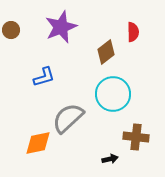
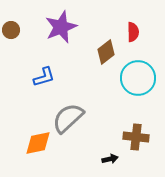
cyan circle: moved 25 px right, 16 px up
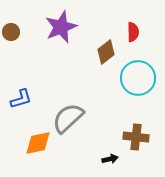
brown circle: moved 2 px down
blue L-shape: moved 23 px left, 22 px down
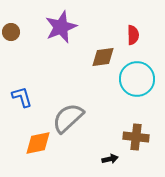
red semicircle: moved 3 px down
brown diamond: moved 3 px left, 5 px down; rotated 30 degrees clockwise
cyan circle: moved 1 px left, 1 px down
blue L-shape: moved 1 px right, 2 px up; rotated 90 degrees counterclockwise
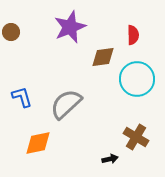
purple star: moved 9 px right
gray semicircle: moved 2 px left, 14 px up
brown cross: rotated 25 degrees clockwise
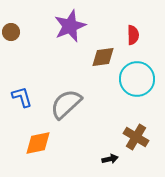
purple star: moved 1 px up
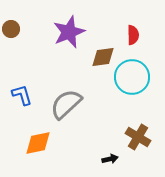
purple star: moved 1 px left, 6 px down
brown circle: moved 3 px up
cyan circle: moved 5 px left, 2 px up
blue L-shape: moved 2 px up
brown cross: moved 2 px right
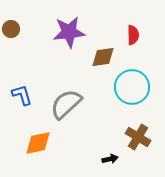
purple star: rotated 16 degrees clockwise
cyan circle: moved 10 px down
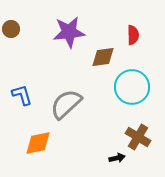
black arrow: moved 7 px right, 1 px up
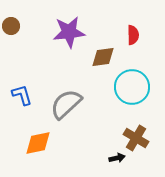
brown circle: moved 3 px up
brown cross: moved 2 px left, 1 px down
